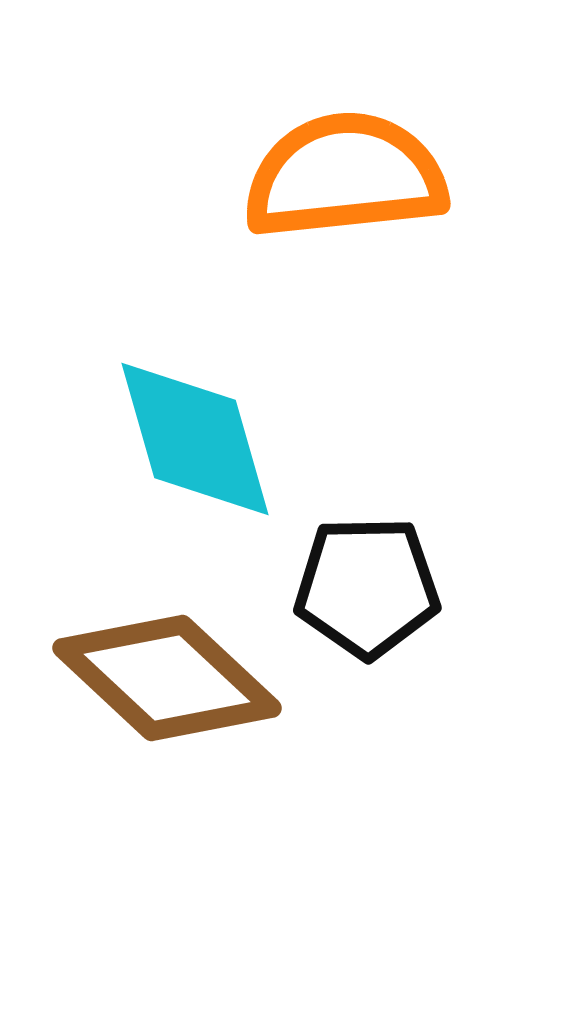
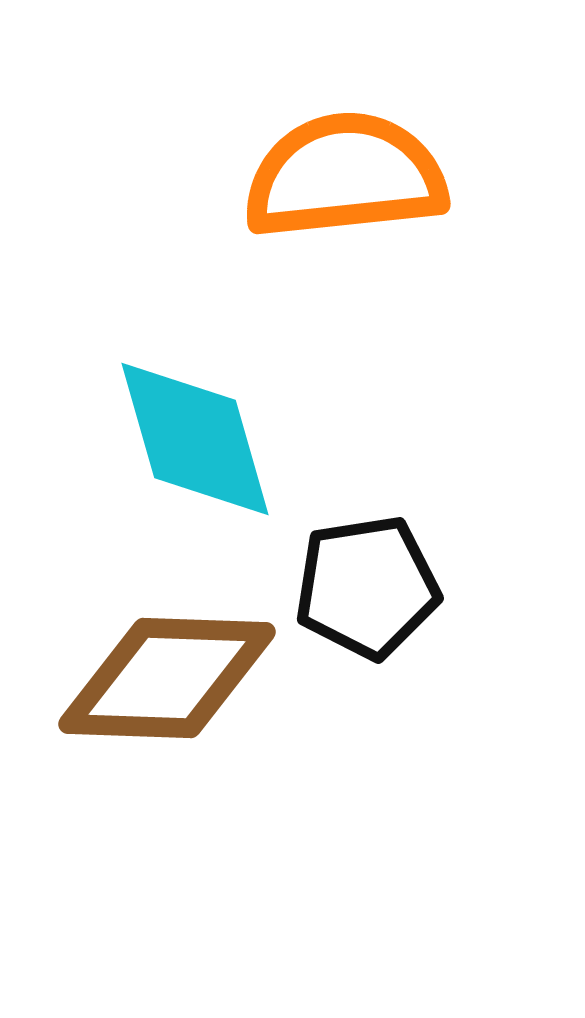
black pentagon: rotated 8 degrees counterclockwise
brown diamond: rotated 41 degrees counterclockwise
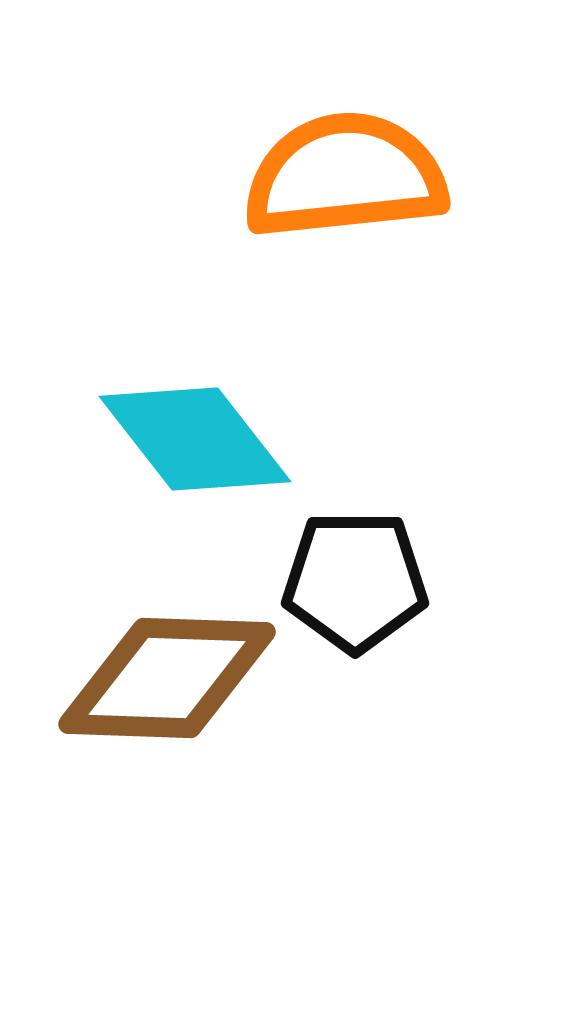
cyan diamond: rotated 22 degrees counterclockwise
black pentagon: moved 12 px left, 6 px up; rotated 9 degrees clockwise
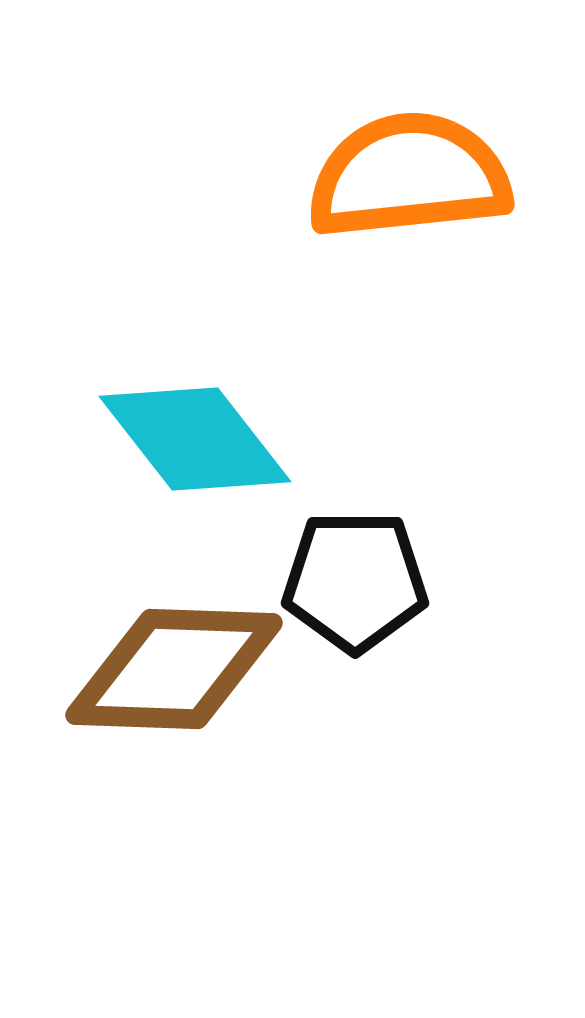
orange semicircle: moved 64 px right
brown diamond: moved 7 px right, 9 px up
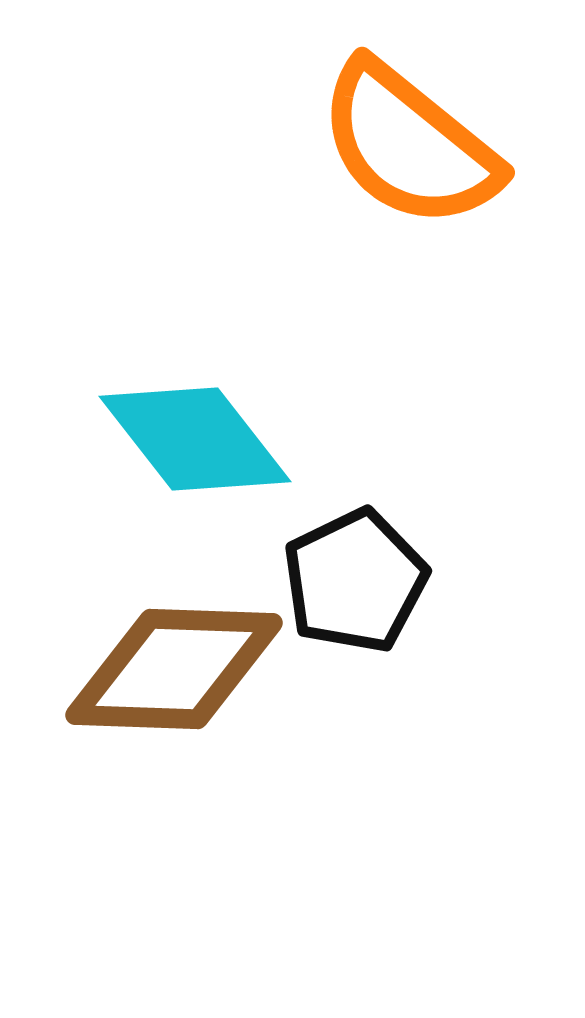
orange semicircle: moved 31 px up; rotated 135 degrees counterclockwise
black pentagon: rotated 26 degrees counterclockwise
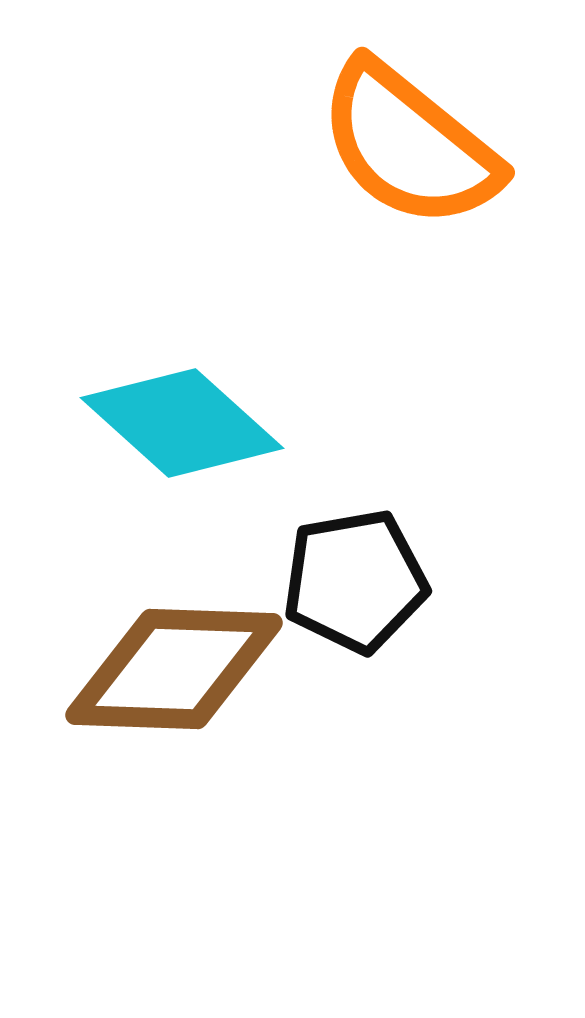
cyan diamond: moved 13 px left, 16 px up; rotated 10 degrees counterclockwise
black pentagon: rotated 16 degrees clockwise
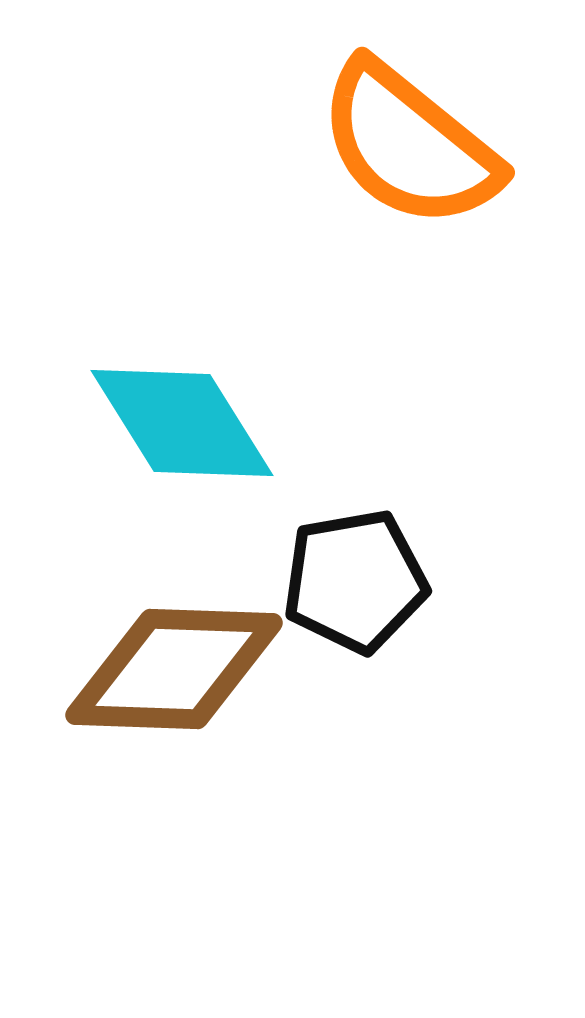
cyan diamond: rotated 16 degrees clockwise
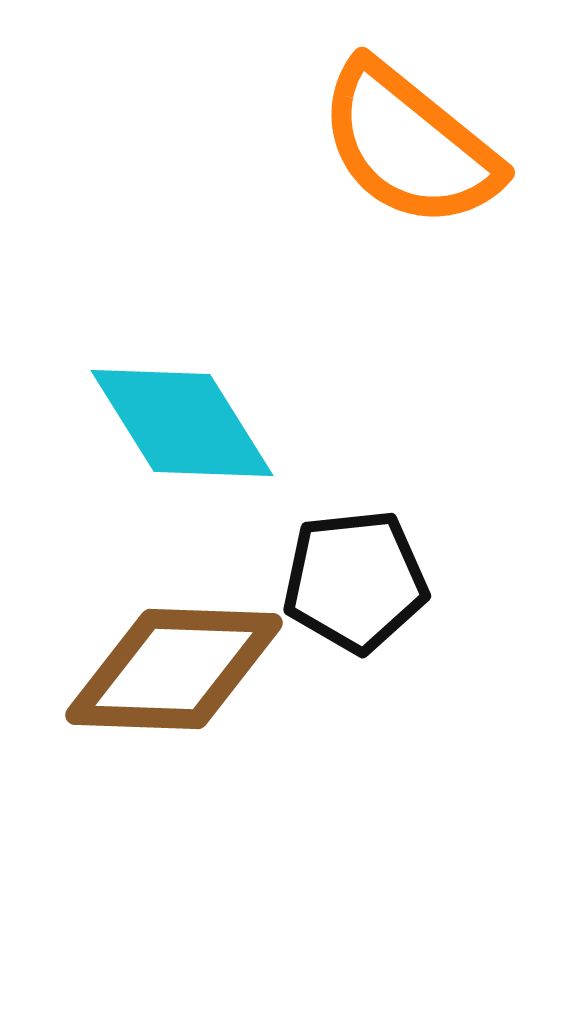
black pentagon: rotated 4 degrees clockwise
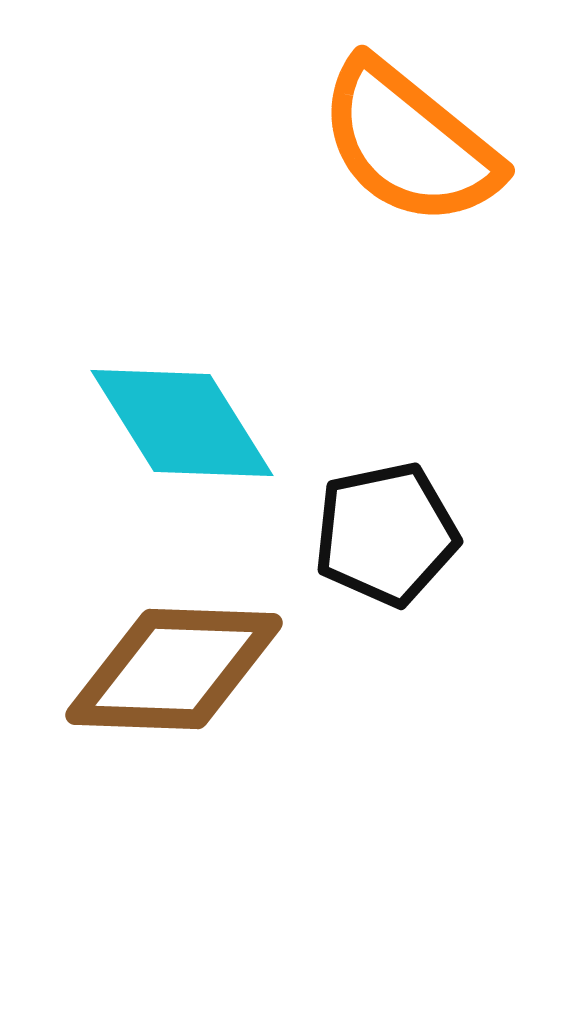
orange semicircle: moved 2 px up
black pentagon: moved 31 px right, 47 px up; rotated 6 degrees counterclockwise
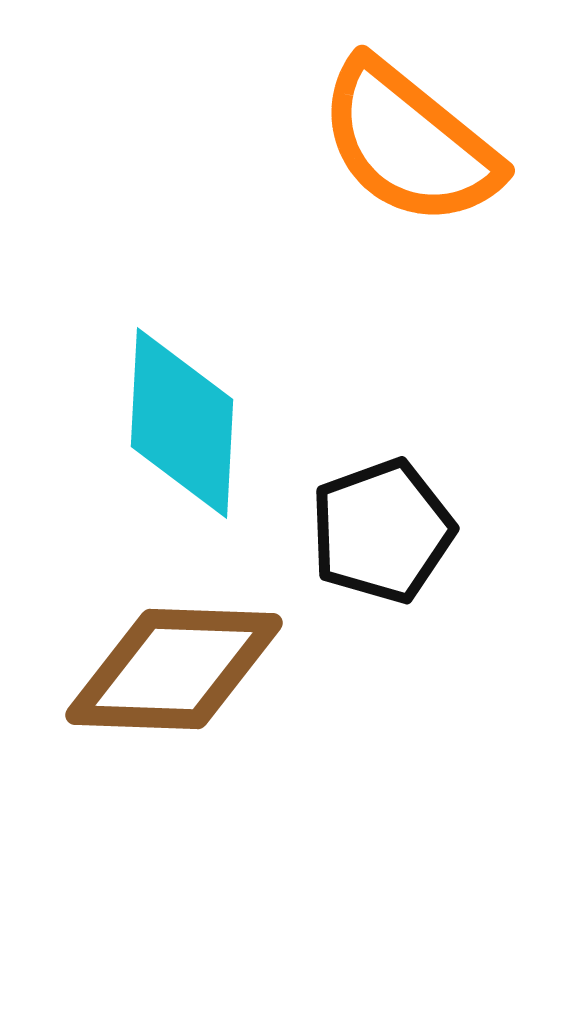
cyan diamond: rotated 35 degrees clockwise
black pentagon: moved 4 px left, 3 px up; rotated 8 degrees counterclockwise
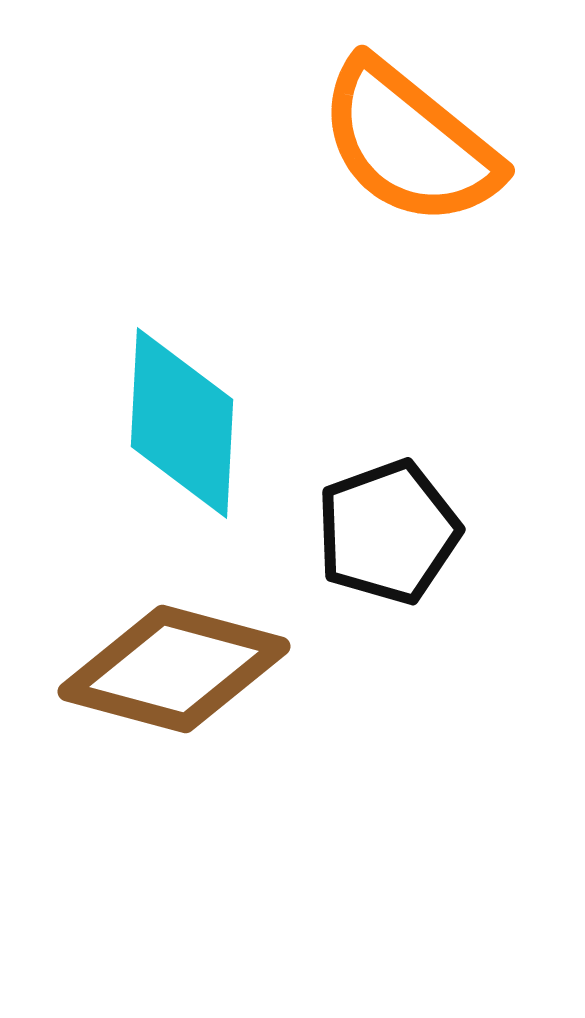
black pentagon: moved 6 px right, 1 px down
brown diamond: rotated 13 degrees clockwise
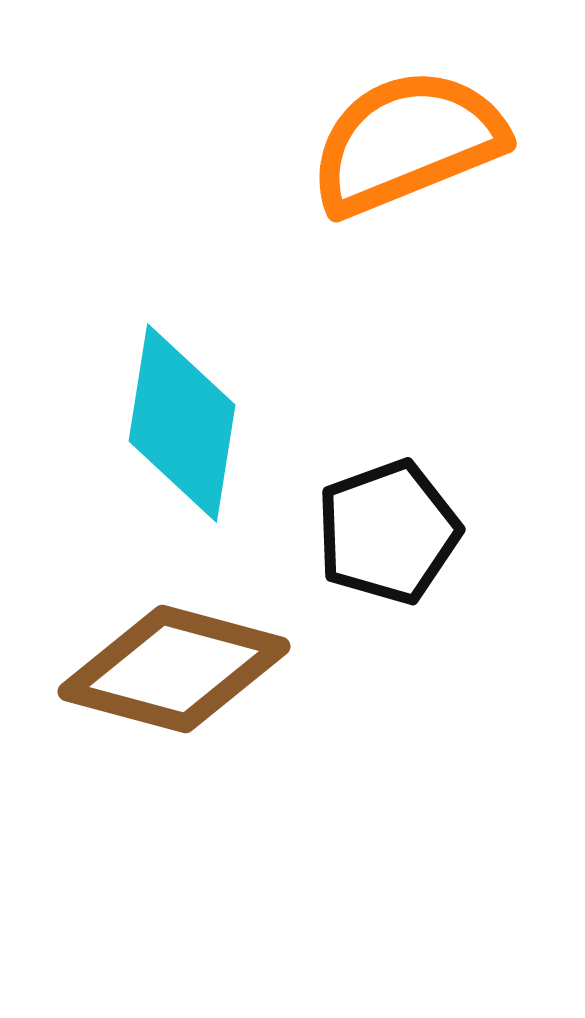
orange semicircle: moved 2 px left, 1 px up; rotated 119 degrees clockwise
cyan diamond: rotated 6 degrees clockwise
